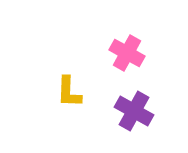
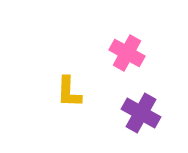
purple cross: moved 7 px right, 2 px down
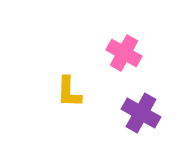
pink cross: moved 3 px left
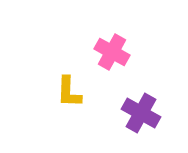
pink cross: moved 12 px left, 1 px up
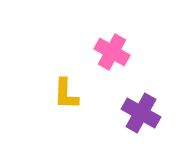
yellow L-shape: moved 3 px left, 2 px down
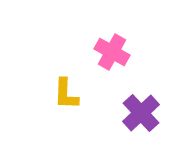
purple cross: rotated 18 degrees clockwise
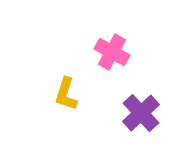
yellow L-shape: rotated 16 degrees clockwise
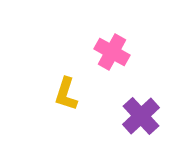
purple cross: moved 3 px down
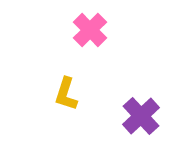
pink cross: moved 22 px left, 22 px up; rotated 16 degrees clockwise
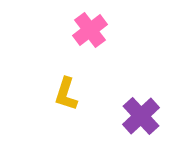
pink cross: rotated 8 degrees clockwise
